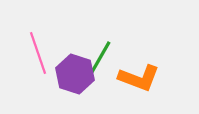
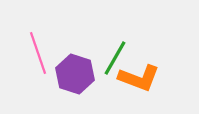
green line: moved 15 px right
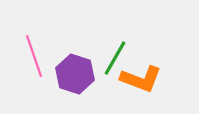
pink line: moved 4 px left, 3 px down
orange L-shape: moved 2 px right, 1 px down
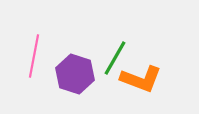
pink line: rotated 30 degrees clockwise
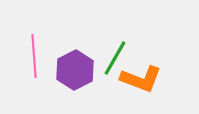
pink line: rotated 15 degrees counterclockwise
purple hexagon: moved 4 px up; rotated 15 degrees clockwise
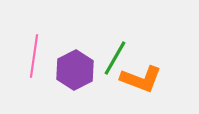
pink line: rotated 12 degrees clockwise
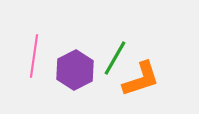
orange L-shape: rotated 39 degrees counterclockwise
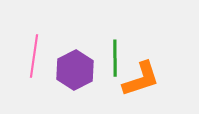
green line: rotated 30 degrees counterclockwise
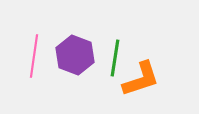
green line: rotated 9 degrees clockwise
purple hexagon: moved 15 px up; rotated 12 degrees counterclockwise
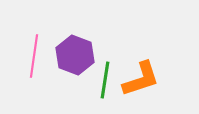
green line: moved 10 px left, 22 px down
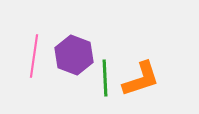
purple hexagon: moved 1 px left
green line: moved 2 px up; rotated 12 degrees counterclockwise
